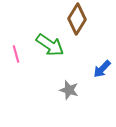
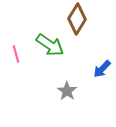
gray star: moved 2 px left, 1 px down; rotated 18 degrees clockwise
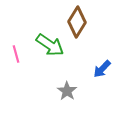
brown diamond: moved 3 px down
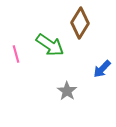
brown diamond: moved 3 px right, 1 px down
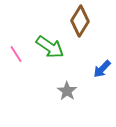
brown diamond: moved 2 px up
green arrow: moved 2 px down
pink line: rotated 18 degrees counterclockwise
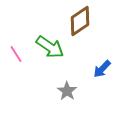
brown diamond: rotated 24 degrees clockwise
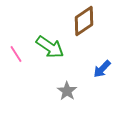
brown diamond: moved 4 px right
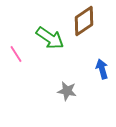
green arrow: moved 9 px up
blue arrow: rotated 120 degrees clockwise
gray star: rotated 24 degrees counterclockwise
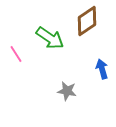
brown diamond: moved 3 px right
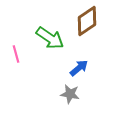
pink line: rotated 18 degrees clockwise
blue arrow: moved 23 px left, 1 px up; rotated 66 degrees clockwise
gray star: moved 3 px right, 3 px down
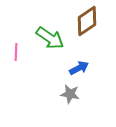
pink line: moved 2 px up; rotated 18 degrees clockwise
blue arrow: rotated 12 degrees clockwise
